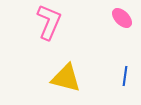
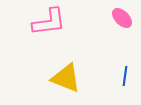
pink L-shape: rotated 60 degrees clockwise
yellow triangle: rotated 8 degrees clockwise
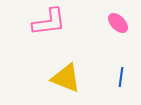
pink ellipse: moved 4 px left, 5 px down
blue line: moved 4 px left, 1 px down
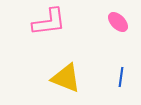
pink ellipse: moved 1 px up
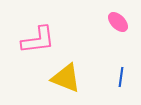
pink L-shape: moved 11 px left, 18 px down
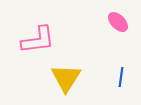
yellow triangle: rotated 40 degrees clockwise
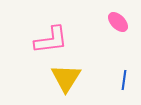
pink L-shape: moved 13 px right
blue line: moved 3 px right, 3 px down
